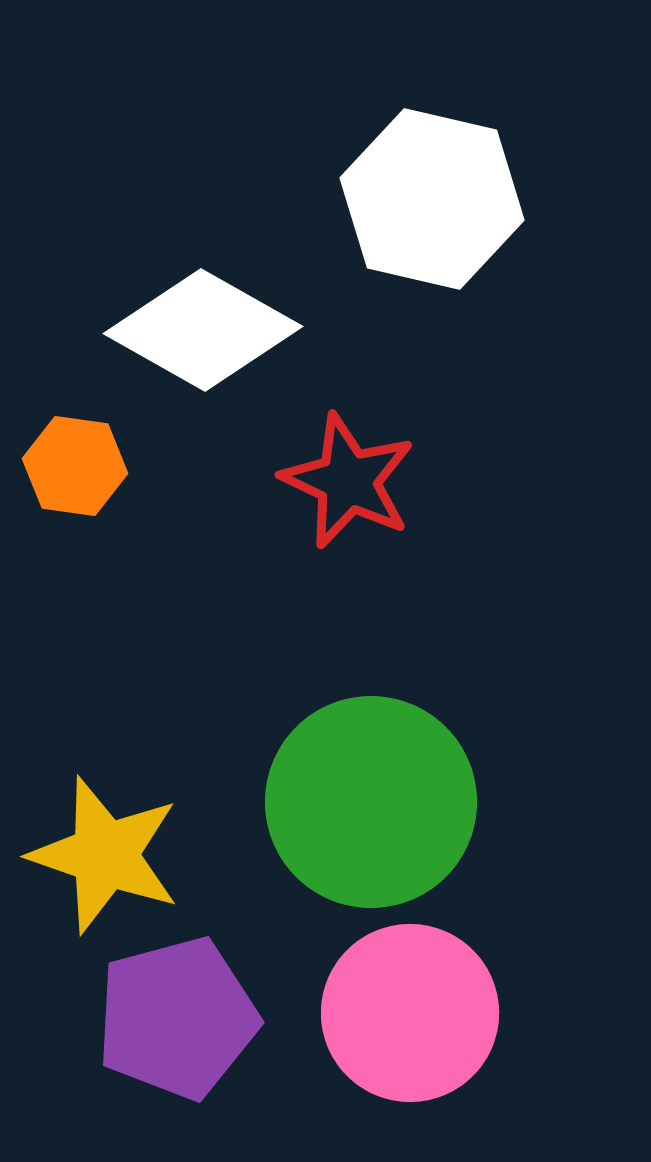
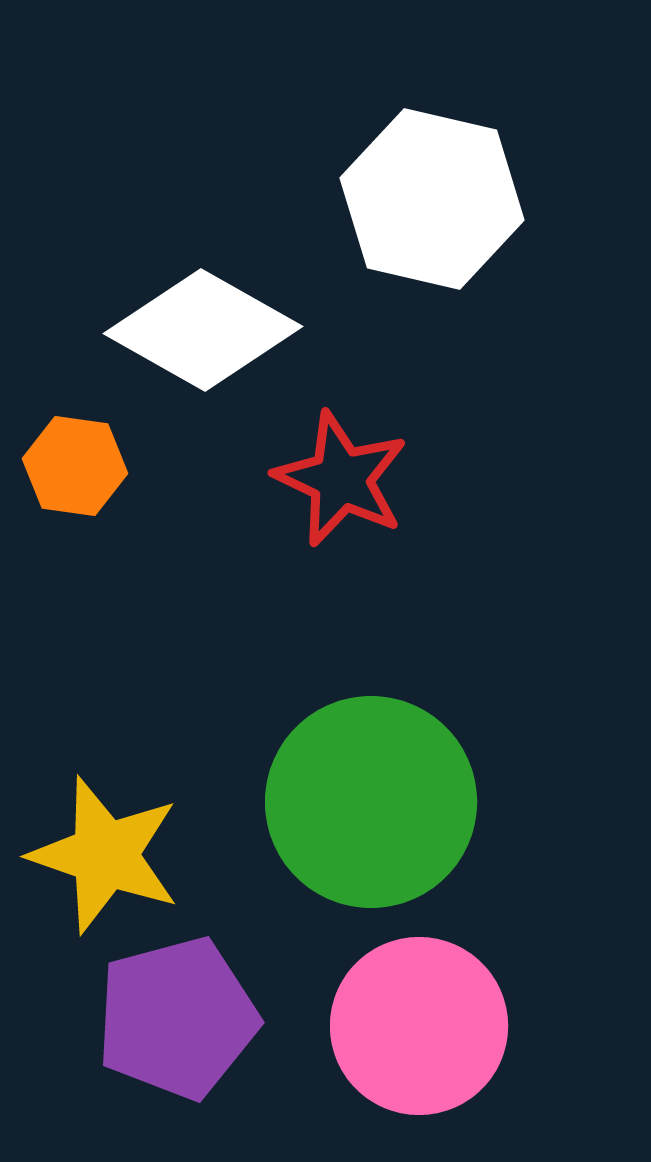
red star: moved 7 px left, 2 px up
pink circle: moved 9 px right, 13 px down
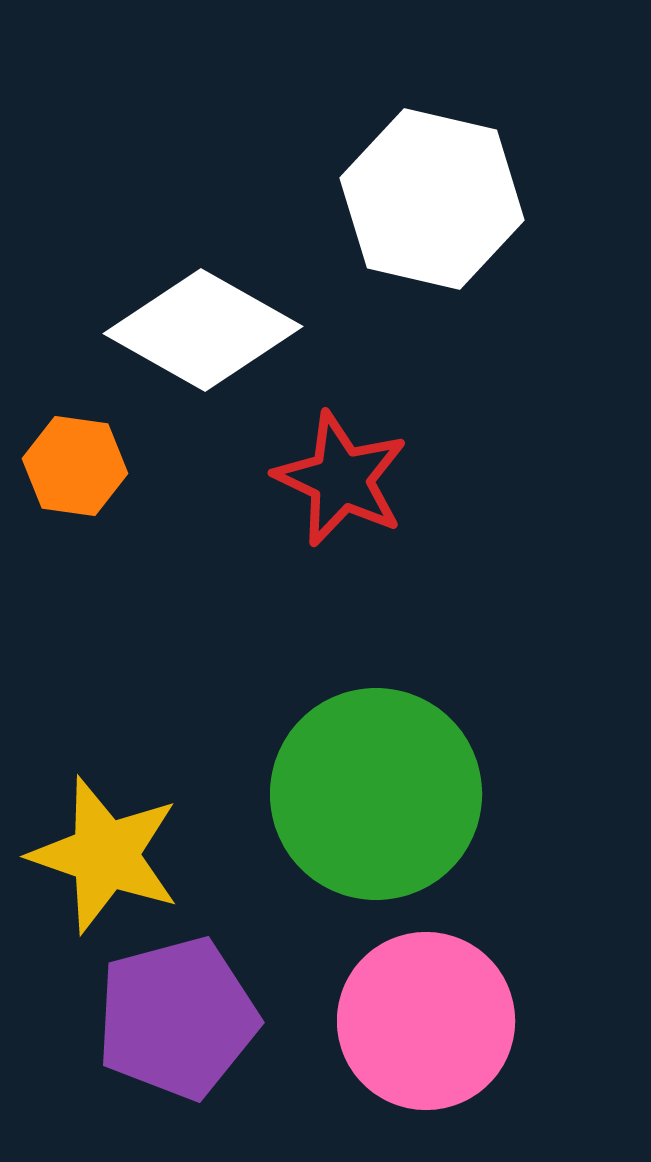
green circle: moved 5 px right, 8 px up
pink circle: moved 7 px right, 5 px up
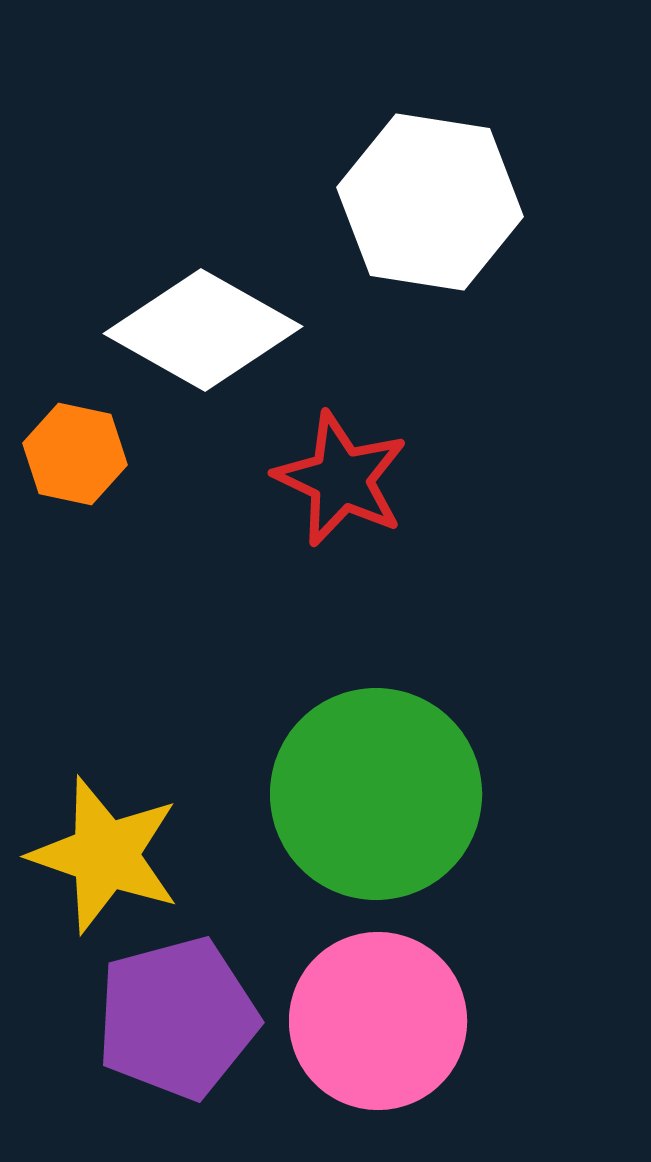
white hexagon: moved 2 px left, 3 px down; rotated 4 degrees counterclockwise
orange hexagon: moved 12 px up; rotated 4 degrees clockwise
pink circle: moved 48 px left
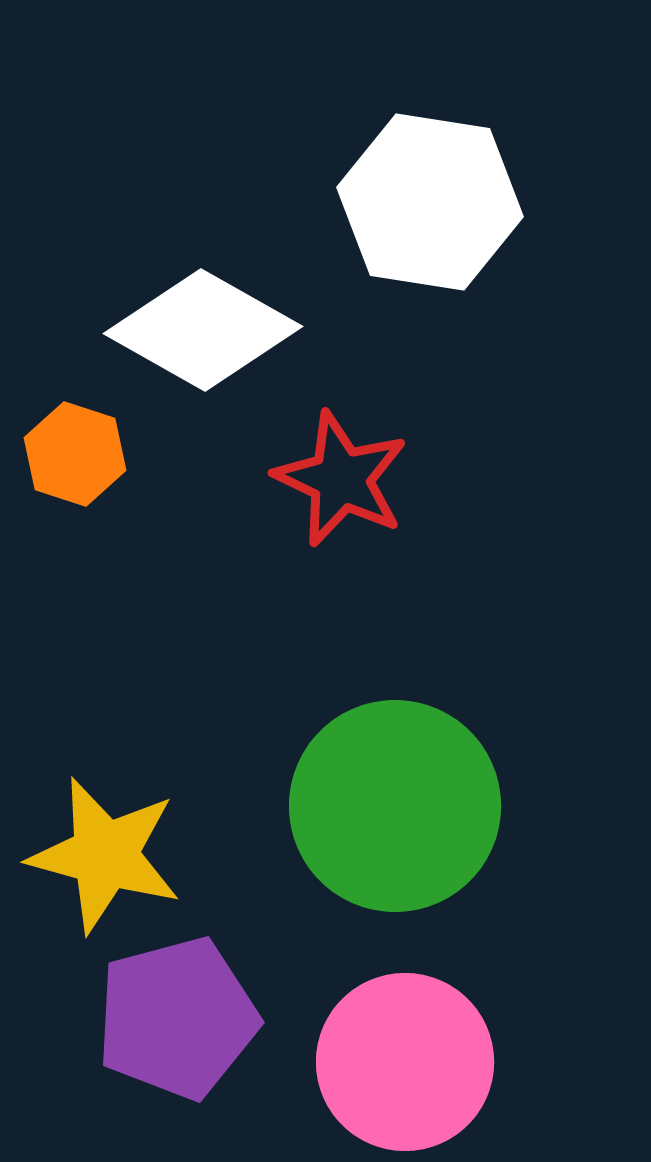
orange hexagon: rotated 6 degrees clockwise
green circle: moved 19 px right, 12 px down
yellow star: rotated 4 degrees counterclockwise
pink circle: moved 27 px right, 41 px down
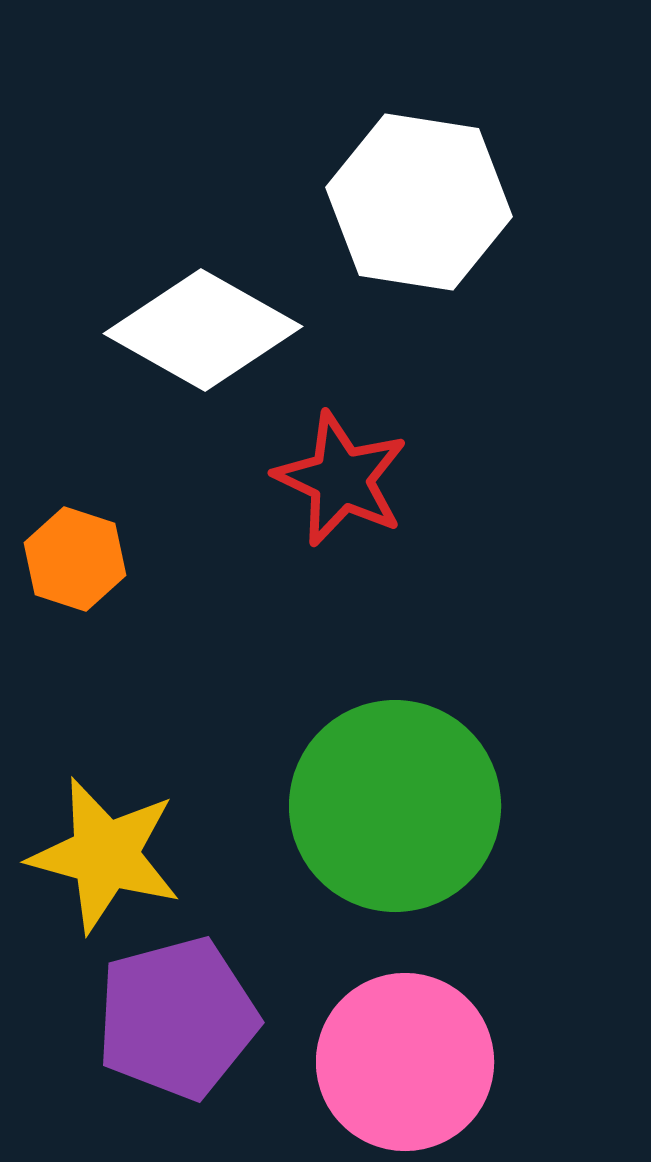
white hexagon: moved 11 px left
orange hexagon: moved 105 px down
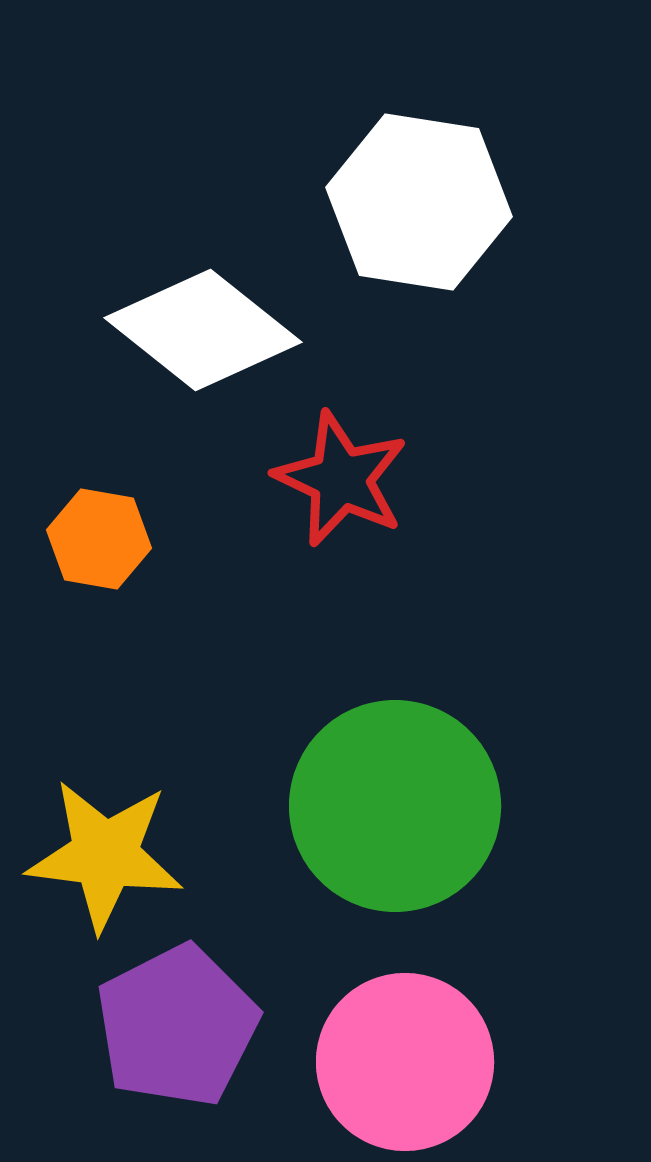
white diamond: rotated 9 degrees clockwise
orange hexagon: moved 24 px right, 20 px up; rotated 8 degrees counterclockwise
yellow star: rotated 8 degrees counterclockwise
purple pentagon: moved 8 px down; rotated 12 degrees counterclockwise
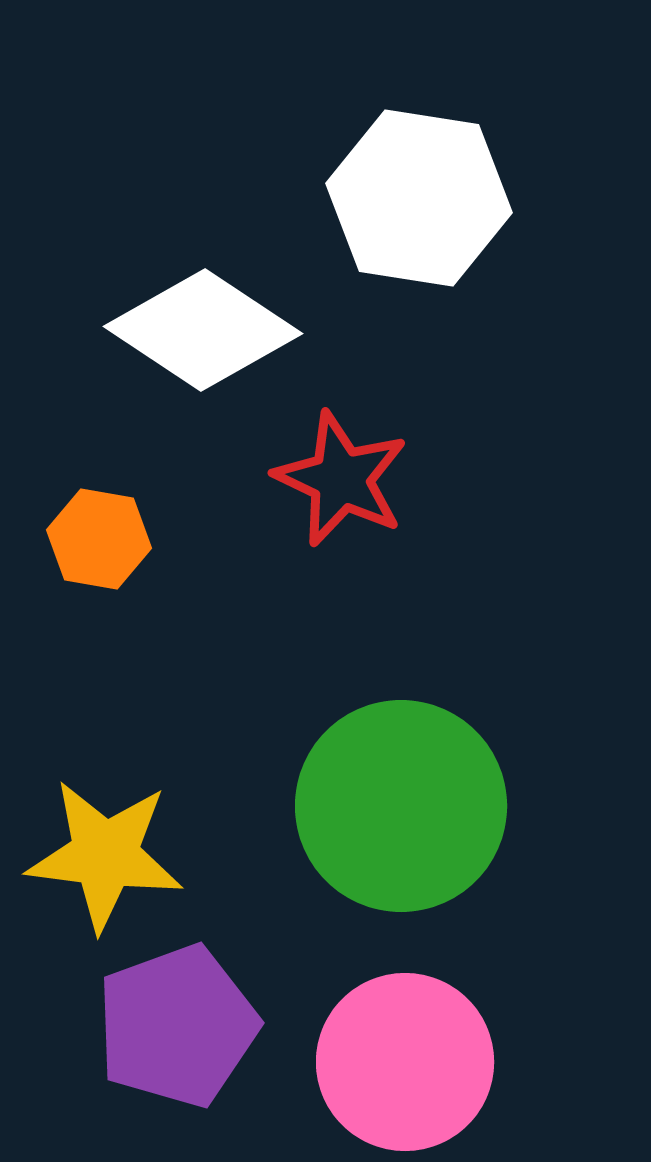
white hexagon: moved 4 px up
white diamond: rotated 5 degrees counterclockwise
green circle: moved 6 px right
purple pentagon: rotated 7 degrees clockwise
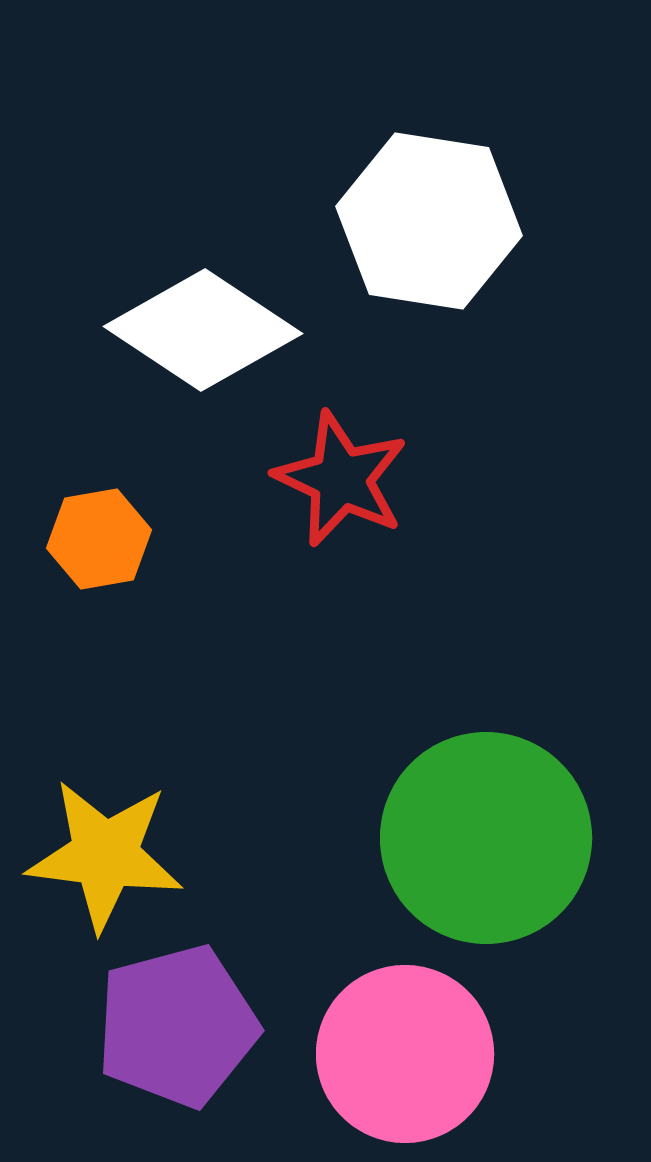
white hexagon: moved 10 px right, 23 px down
orange hexagon: rotated 20 degrees counterclockwise
green circle: moved 85 px right, 32 px down
purple pentagon: rotated 5 degrees clockwise
pink circle: moved 8 px up
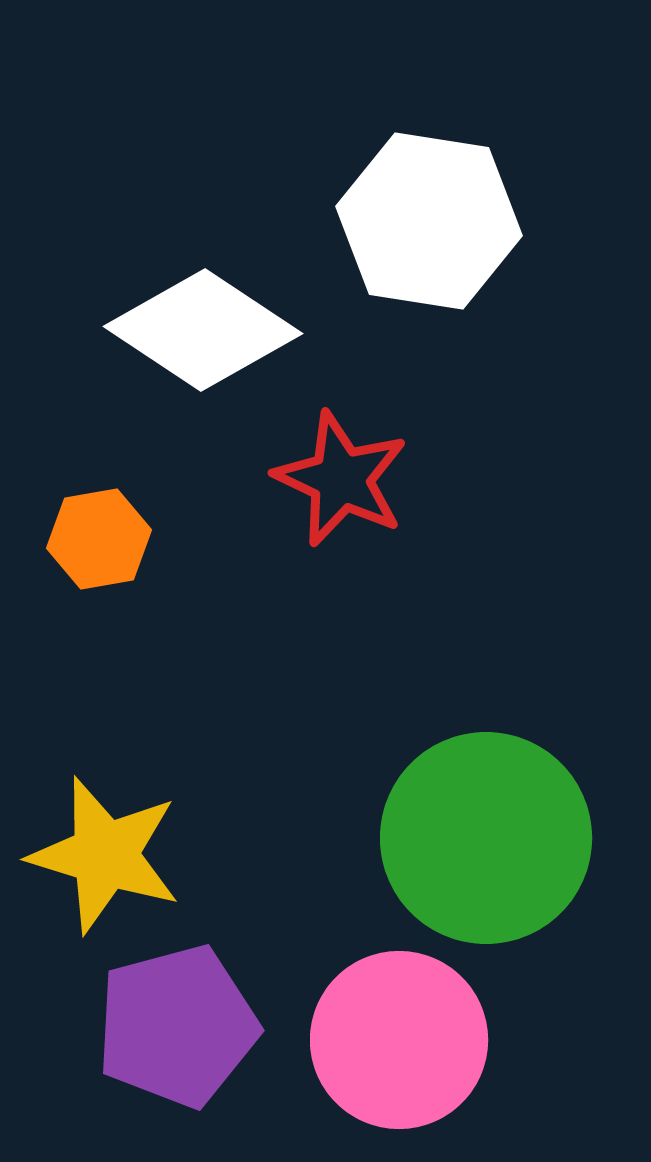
yellow star: rotated 10 degrees clockwise
pink circle: moved 6 px left, 14 px up
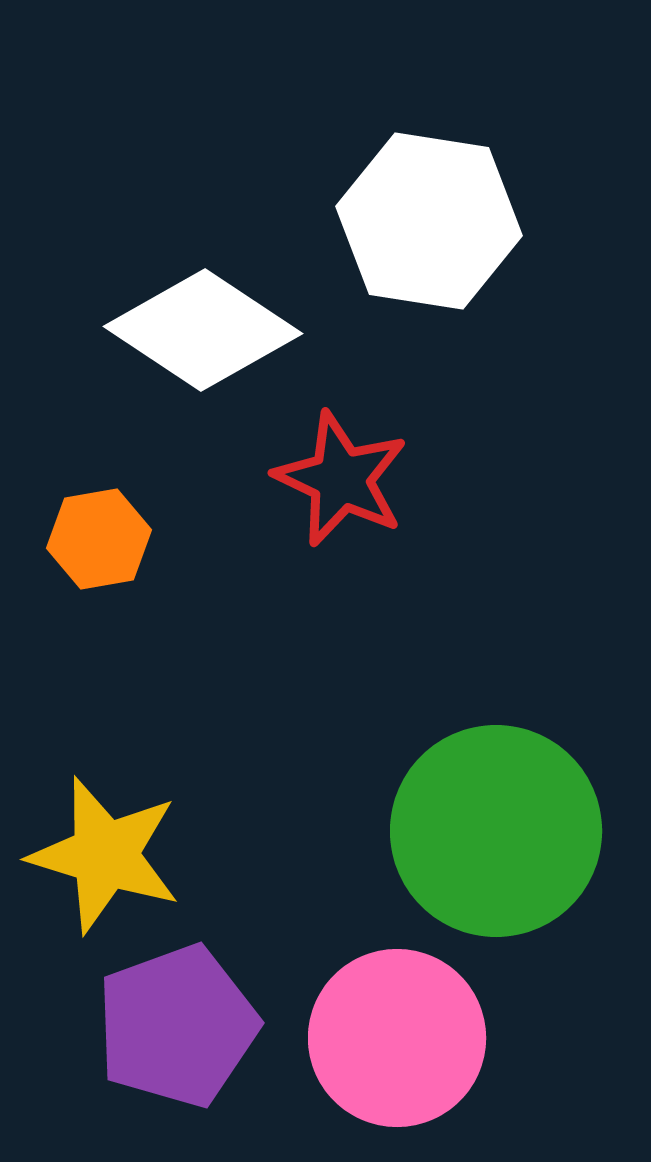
green circle: moved 10 px right, 7 px up
purple pentagon: rotated 5 degrees counterclockwise
pink circle: moved 2 px left, 2 px up
